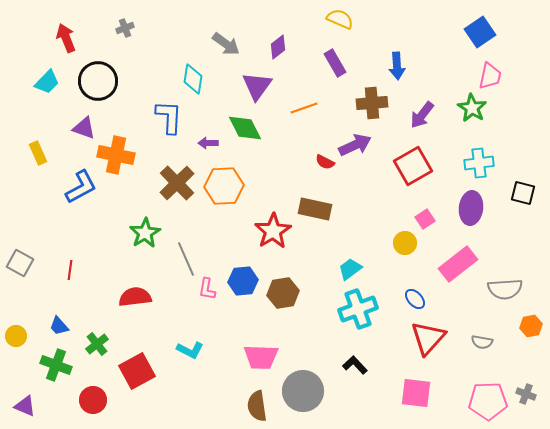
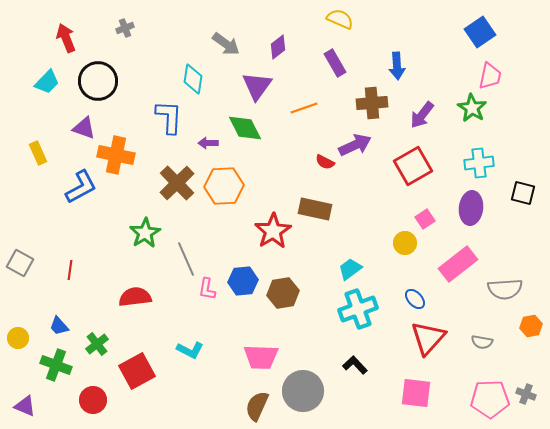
yellow circle at (16, 336): moved 2 px right, 2 px down
pink pentagon at (488, 401): moved 2 px right, 2 px up
brown semicircle at (257, 406): rotated 32 degrees clockwise
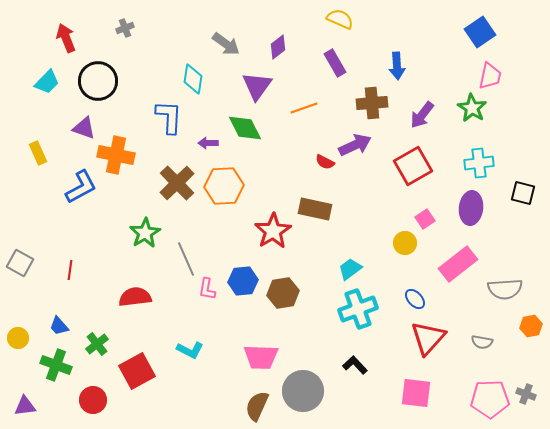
purple triangle at (25, 406): rotated 30 degrees counterclockwise
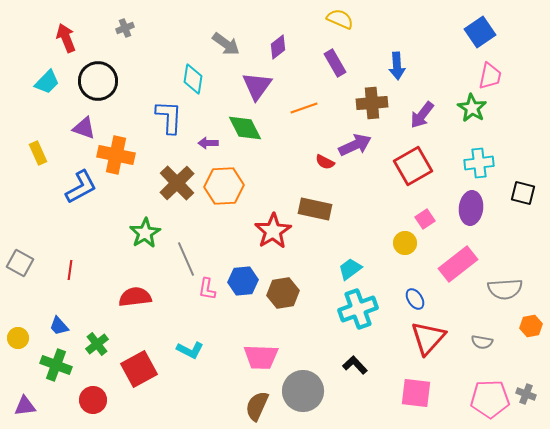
blue ellipse at (415, 299): rotated 10 degrees clockwise
red square at (137, 371): moved 2 px right, 2 px up
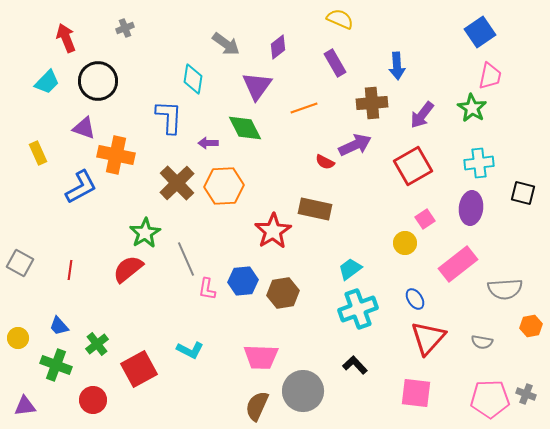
red semicircle at (135, 297): moved 7 px left, 28 px up; rotated 32 degrees counterclockwise
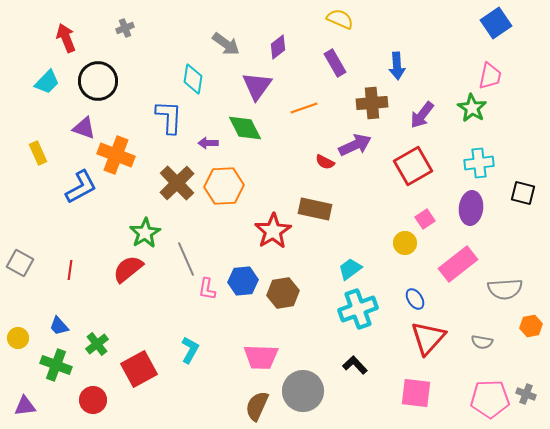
blue square at (480, 32): moved 16 px right, 9 px up
orange cross at (116, 155): rotated 9 degrees clockwise
cyan L-shape at (190, 350): rotated 88 degrees counterclockwise
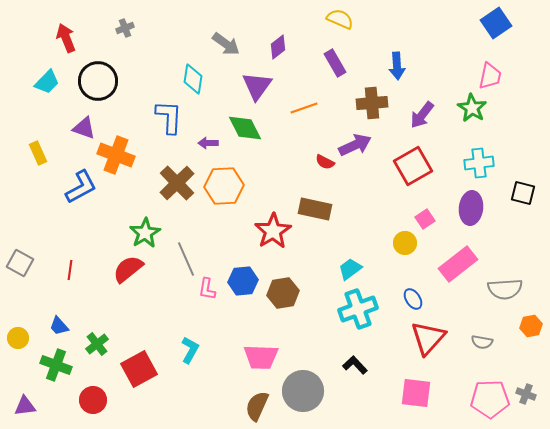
blue ellipse at (415, 299): moved 2 px left
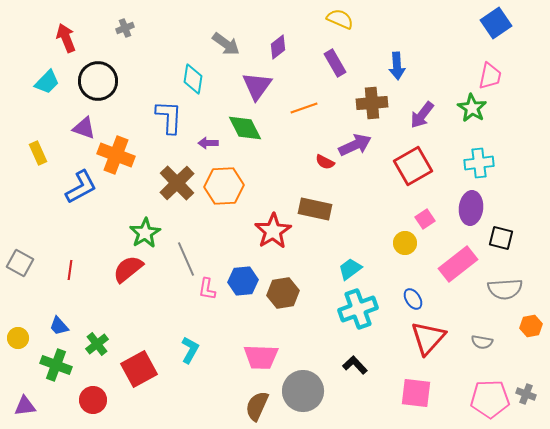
black square at (523, 193): moved 22 px left, 45 px down
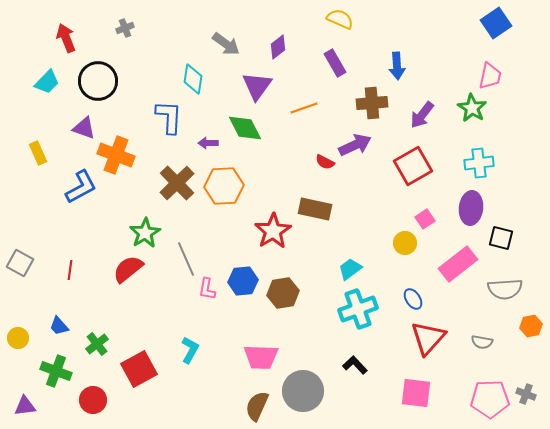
green cross at (56, 365): moved 6 px down
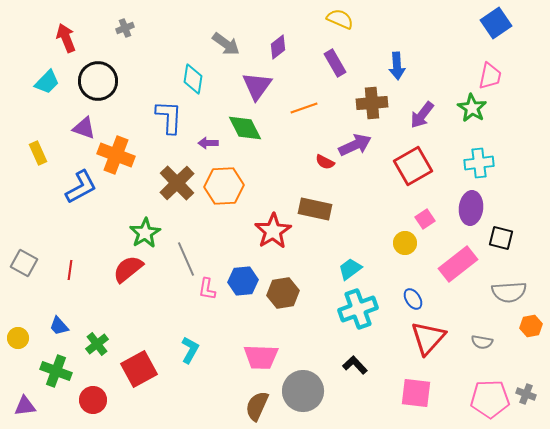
gray square at (20, 263): moved 4 px right
gray semicircle at (505, 289): moved 4 px right, 3 px down
